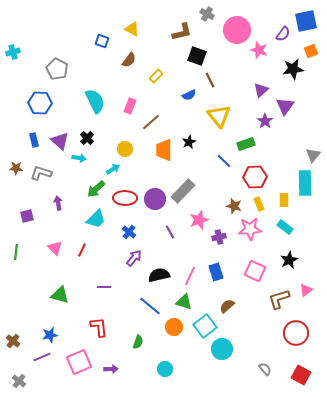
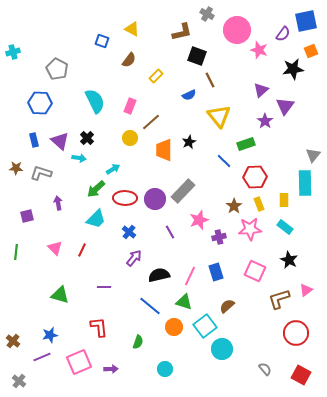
yellow circle at (125, 149): moved 5 px right, 11 px up
brown star at (234, 206): rotated 21 degrees clockwise
black star at (289, 260): rotated 18 degrees counterclockwise
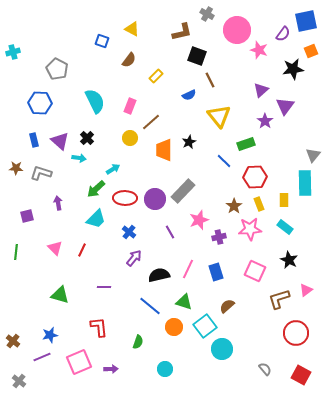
pink line at (190, 276): moved 2 px left, 7 px up
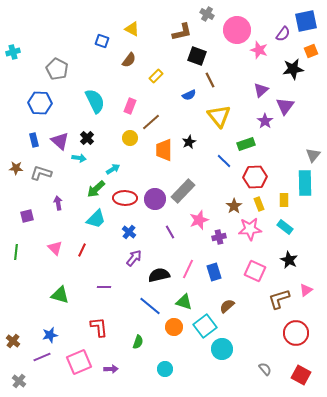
blue rectangle at (216, 272): moved 2 px left
